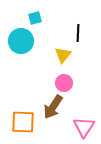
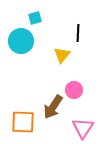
yellow triangle: moved 1 px left
pink circle: moved 10 px right, 7 px down
pink triangle: moved 1 px left, 1 px down
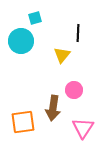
brown arrow: moved 1 px down; rotated 25 degrees counterclockwise
orange square: rotated 10 degrees counterclockwise
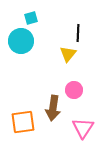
cyan square: moved 4 px left
yellow triangle: moved 6 px right, 1 px up
